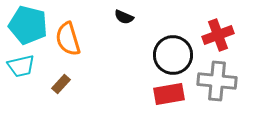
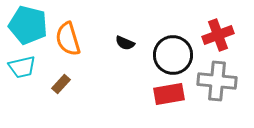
black semicircle: moved 1 px right, 26 px down
cyan trapezoid: moved 1 px right, 1 px down
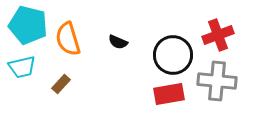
black semicircle: moved 7 px left, 1 px up
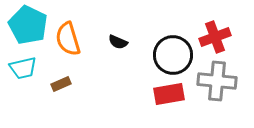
cyan pentagon: rotated 12 degrees clockwise
red cross: moved 3 px left, 2 px down
cyan trapezoid: moved 1 px right, 1 px down
brown rectangle: rotated 24 degrees clockwise
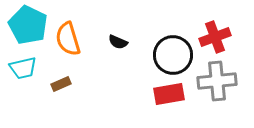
gray cross: rotated 12 degrees counterclockwise
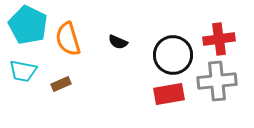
red cross: moved 4 px right, 2 px down; rotated 12 degrees clockwise
cyan trapezoid: moved 3 px down; rotated 24 degrees clockwise
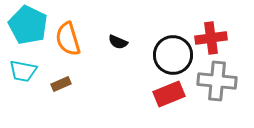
red cross: moved 8 px left, 1 px up
gray cross: rotated 12 degrees clockwise
red rectangle: rotated 12 degrees counterclockwise
